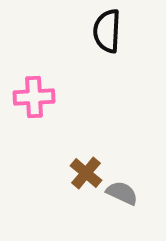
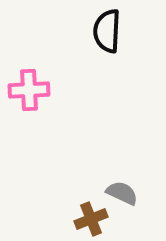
pink cross: moved 5 px left, 7 px up
brown cross: moved 5 px right, 46 px down; rotated 28 degrees clockwise
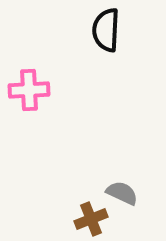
black semicircle: moved 1 px left, 1 px up
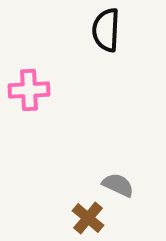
gray semicircle: moved 4 px left, 8 px up
brown cross: moved 3 px left, 1 px up; rotated 28 degrees counterclockwise
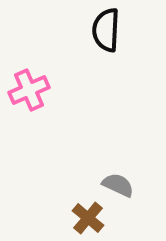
pink cross: rotated 21 degrees counterclockwise
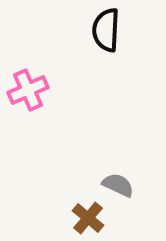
pink cross: moved 1 px left
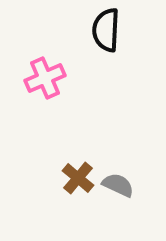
pink cross: moved 17 px right, 12 px up
brown cross: moved 10 px left, 40 px up
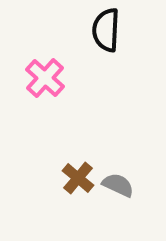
pink cross: rotated 24 degrees counterclockwise
